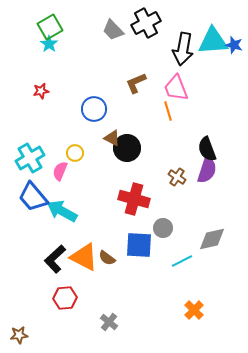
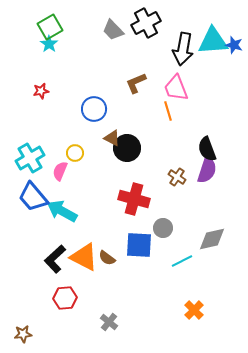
brown star: moved 4 px right, 1 px up
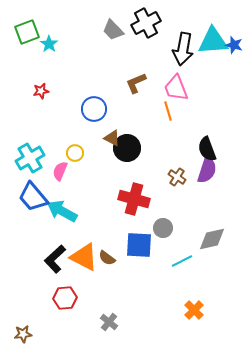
green square: moved 23 px left, 5 px down; rotated 10 degrees clockwise
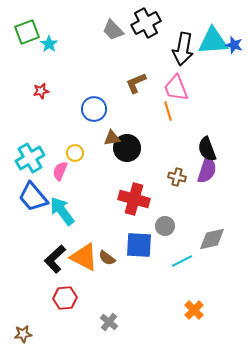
brown triangle: rotated 36 degrees counterclockwise
brown cross: rotated 18 degrees counterclockwise
cyan arrow: rotated 24 degrees clockwise
gray circle: moved 2 px right, 2 px up
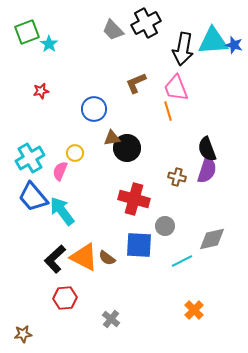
gray cross: moved 2 px right, 3 px up
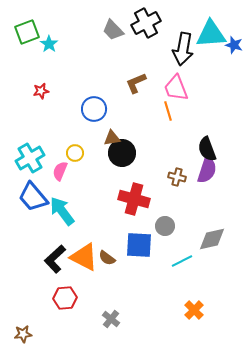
cyan triangle: moved 2 px left, 7 px up
black circle: moved 5 px left, 5 px down
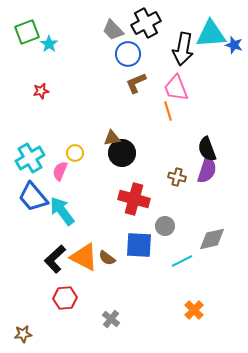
blue circle: moved 34 px right, 55 px up
